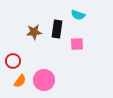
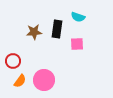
cyan semicircle: moved 2 px down
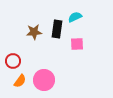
cyan semicircle: moved 3 px left; rotated 136 degrees clockwise
